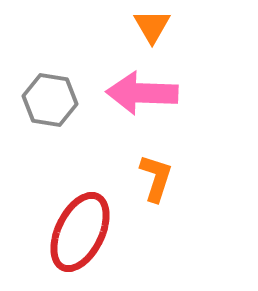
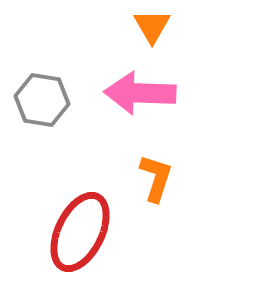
pink arrow: moved 2 px left
gray hexagon: moved 8 px left
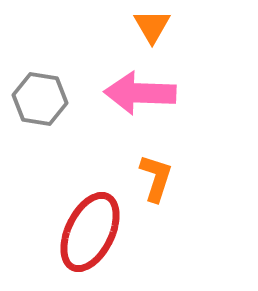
gray hexagon: moved 2 px left, 1 px up
red ellipse: moved 10 px right
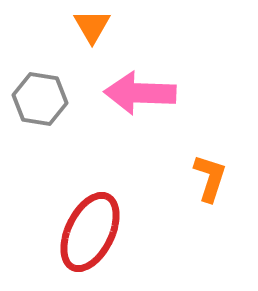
orange triangle: moved 60 px left
orange L-shape: moved 54 px right
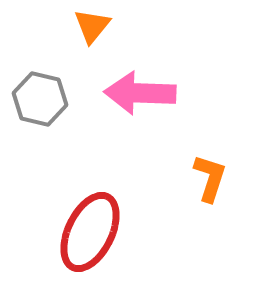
orange triangle: rotated 9 degrees clockwise
gray hexagon: rotated 4 degrees clockwise
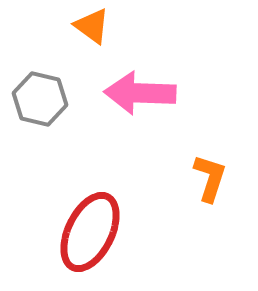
orange triangle: rotated 33 degrees counterclockwise
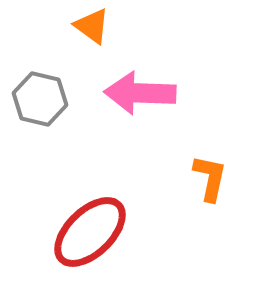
orange L-shape: rotated 6 degrees counterclockwise
red ellipse: rotated 20 degrees clockwise
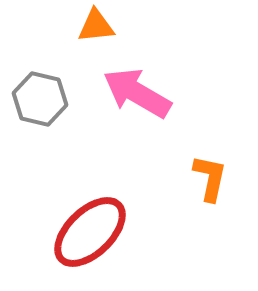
orange triangle: moved 4 px right; rotated 42 degrees counterclockwise
pink arrow: moved 3 px left; rotated 28 degrees clockwise
